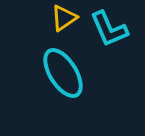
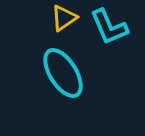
cyan L-shape: moved 2 px up
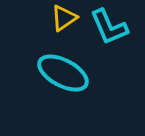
cyan ellipse: rotated 30 degrees counterclockwise
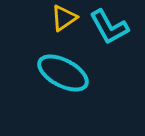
cyan L-shape: rotated 6 degrees counterclockwise
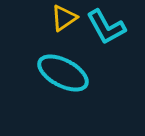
cyan L-shape: moved 3 px left
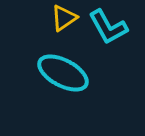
cyan L-shape: moved 2 px right
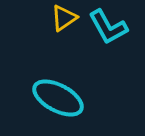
cyan ellipse: moved 5 px left, 25 px down
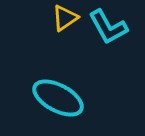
yellow triangle: moved 1 px right
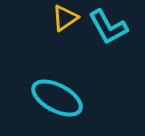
cyan ellipse: moved 1 px left
